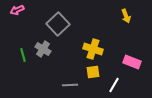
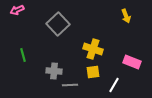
gray cross: moved 11 px right, 22 px down; rotated 28 degrees counterclockwise
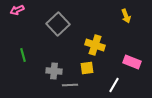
yellow cross: moved 2 px right, 4 px up
yellow square: moved 6 px left, 4 px up
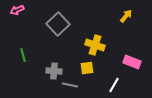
yellow arrow: rotated 120 degrees counterclockwise
gray line: rotated 14 degrees clockwise
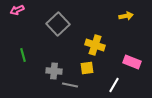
yellow arrow: rotated 40 degrees clockwise
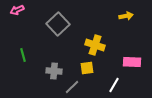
pink rectangle: rotated 18 degrees counterclockwise
gray line: moved 2 px right, 2 px down; rotated 56 degrees counterclockwise
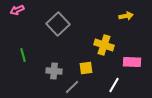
yellow cross: moved 9 px right
yellow square: moved 1 px left
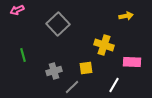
gray cross: rotated 21 degrees counterclockwise
